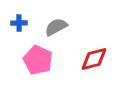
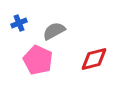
blue cross: rotated 21 degrees counterclockwise
gray semicircle: moved 2 px left, 4 px down
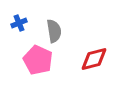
gray semicircle: rotated 110 degrees clockwise
